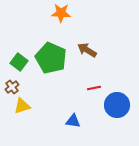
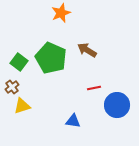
orange star: rotated 24 degrees counterclockwise
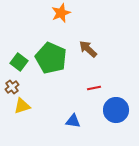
brown arrow: moved 1 px right, 1 px up; rotated 12 degrees clockwise
blue circle: moved 1 px left, 5 px down
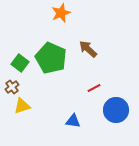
green square: moved 1 px right, 1 px down
red line: rotated 16 degrees counterclockwise
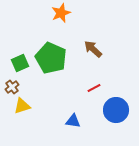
brown arrow: moved 5 px right
green square: rotated 30 degrees clockwise
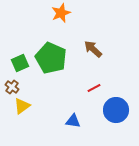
brown cross: rotated 16 degrees counterclockwise
yellow triangle: rotated 18 degrees counterclockwise
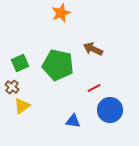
brown arrow: rotated 18 degrees counterclockwise
green pentagon: moved 7 px right, 7 px down; rotated 12 degrees counterclockwise
blue circle: moved 6 px left
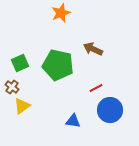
red line: moved 2 px right
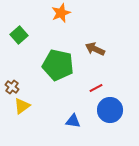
brown arrow: moved 2 px right
green square: moved 1 px left, 28 px up; rotated 18 degrees counterclockwise
